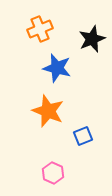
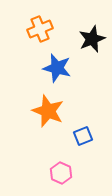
pink hexagon: moved 8 px right
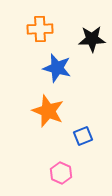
orange cross: rotated 20 degrees clockwise
black star: rotated 20 degrees clockwise
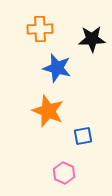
blue square: rotated 12 degrees clockwise
pink hexagon: moved 3 px right
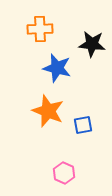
black star: moved 5 px down; rotated 8 degrees clockwise
blue square: moved 11 px up
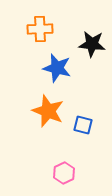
blue square: rotated 24 degrees clockwise
pink hexagon: rotated 10 degrees clockwise
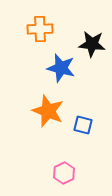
blue star: moved 4 px right
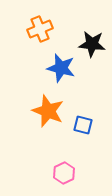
orange cross: rotated 20 degrees counterclockwise
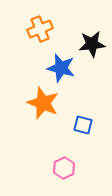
black star: rotated 12 degrees counterclockwise
orange star: moved 5 px left, 8 px up
pink hexagon: moved 5 px up
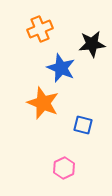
blue star: rotated 8 degrees clockwise
